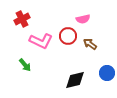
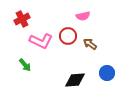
pink semicircle: moved 3 px up
black diamond: rotated 10 degrees clockwise
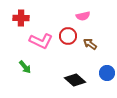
red cross: moved 1 px left, 1 px up; rotated 28 degrees clockwise
green arrow: moved 2 px down
black diamond: rotated 45 degrees clockwise
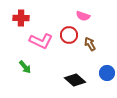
pink semicircle: rotated 32 degrees clockwise
red circle: moved 1 px right, 1 px up
brown arrow: rotated 24 degrees clockwise
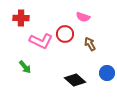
pink semicircle: moved 1 px down
red circle: moved 4 px left, 1 px up
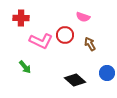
red circle: moved 1 px down
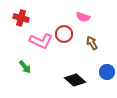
red cross: rotated 14 degrees clockwise
red circle: moved 1 px left, 1 px up
brown arrow: moved 2 px right, 1 px up
blue circle: moved 1 px up
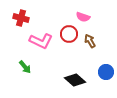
red circle: moved 5 px right
brown arrow: moved 2 px left, 2 px up
blue circle: moved 1 px left
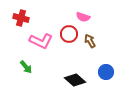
green arrow: moved 1 px right
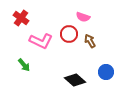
red cross: rotated 21 degrees clockwise
green arrow: moved 2 px left, 2 px up
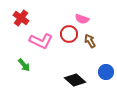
pink semicircle: moved 1 px left, 2 px down
